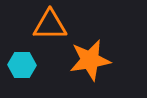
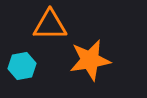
cyan hexagon: moved 1 px down; rotated 12 degrees counterclockwise
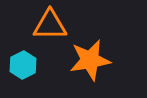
cyan hexagon: moved 1 px right, 1 px up; rotated 16 degrees counterclockwise
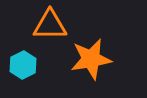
orange star: moved 1 px right, 1 px up
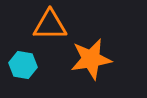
cyan hexagon: rotated 24 degrees counterclockwise
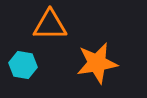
orange star: moved 6 px right, 4 px down
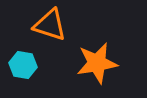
orange triangle: rotated 18 degrees clockwise
